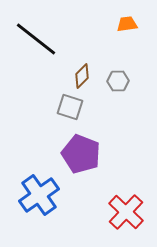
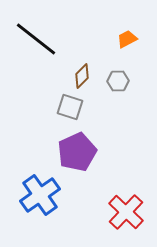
orange trapezoid: moved 15 px down; rotated 20 degrees counterclockwise
purple pentagon: moved 4 px left, 2 px up; rotated 27 degrees clockwise
blue cross: moved 1 px right
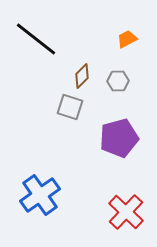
purple pentagon: moved 42 px right, 14 px up; rotated 9 degrees clockwise
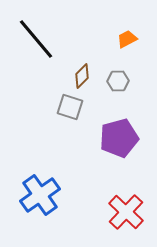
black line: rotated 12 degrees clockwise
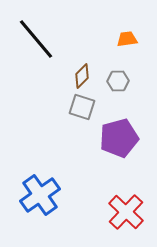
orange trapezoid: rotated 20 degrees clockwise
gray square: moved 12 px right
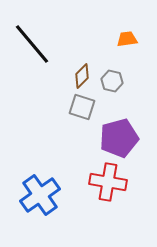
black line: moved 4 px left, 5 px down
gray hexagon: moved 6 px left; rotated 15 degrees clockwise
red cross: moved 18 px left, 30 px up; rotated 33 degrees counterclockwise
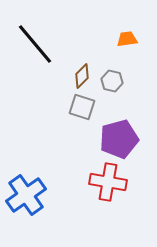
black line: moved 3 px right
purple pentagon: moved 1 px down
blue cross: moved 14 px left
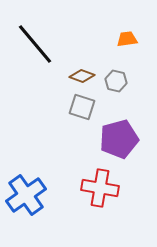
brown diamond: rotated 65 degrees clockwise
gray hexagon: moved 4 px right
red cross: moved 8 px left, 6 px down
